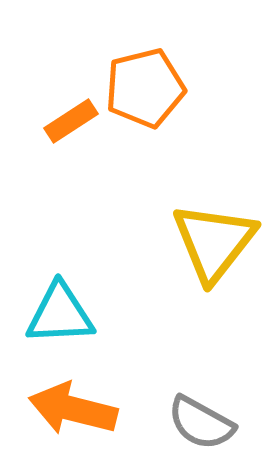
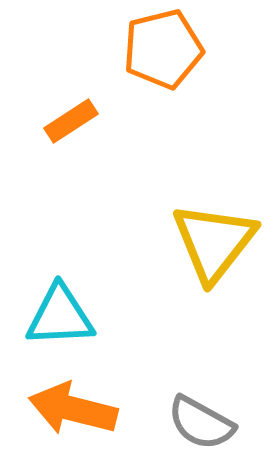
orange pentagon: moved 18 px right, 39 px up
cyan triangle: moved 2 px down
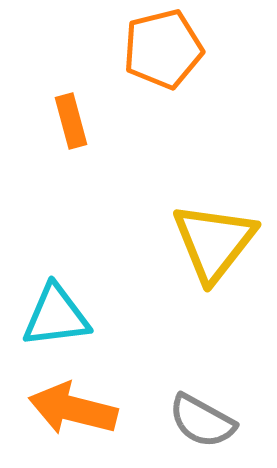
orange rectangle: rotated 72 degrees counterclockwise
cyan triangle: moved 4 px left; rotated 4 degrees counterclockwise
gray semicircle: moved 1 px right, 2 px up
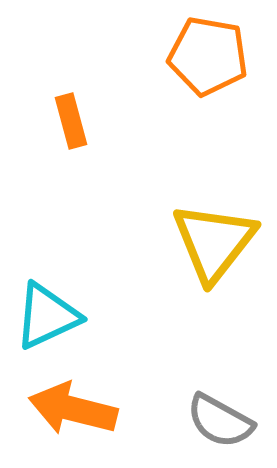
orange pentagon: moved 45 px right, 7 px down; rotated 24 degrees clockwise
cyan triangle: moved 9 px left; rotated 18 degrees counterclockwise
gray semicircle: moved 18 px right
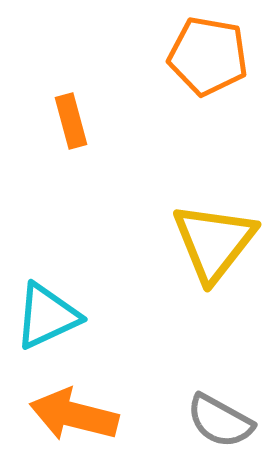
orange arrow: moved 1 px right, 6 px down
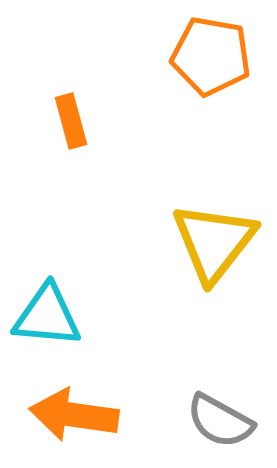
orange pentagon: moved 3 px right
cyan triangle: rotated 30 degrees clockwise
orange arrow: rotated 6 degrees counterclockwise
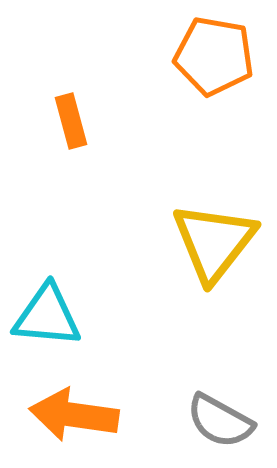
orange pentagon: moved 3 px right
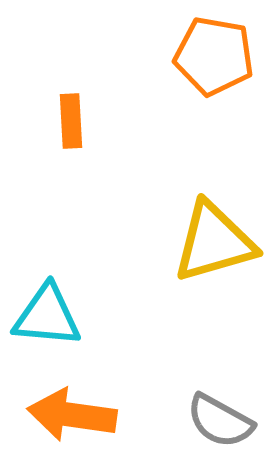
orange rectangle: rotated 12 degrees clockwise
yellow triangle: rotated 36 degrees clockwise
orange arrow: moved 2 px left
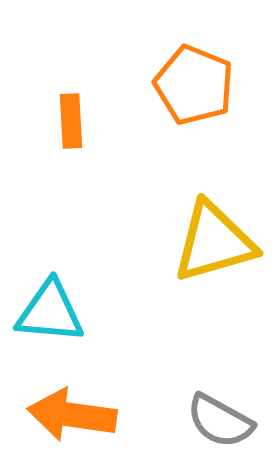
orange pentagon: moved 20 px left, 29 px down; rotated 12 degrees clockwise
cyan triangle: moved 3 px right, 4 px up
